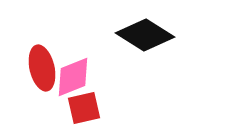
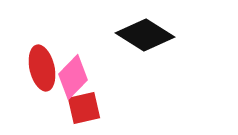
pink diamond: rotated 24 degrees counterclockwise
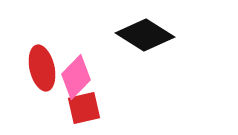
pink diamond: moved 3 px right
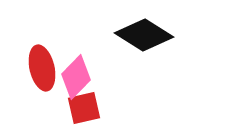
black diamond: moved 1 px left
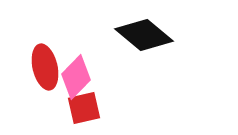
black diamond: rotated 8 degrees clockwise
red ellipse: moved 3 px right, 1 px up
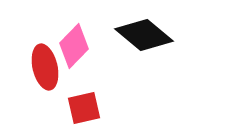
pink diamond: moved 2 px left, 31 px up
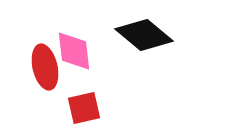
pink diamond: moved 5 px down; rotated 51 degrees counterclockwise
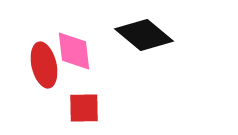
red ellipse: moved 1 px left, 2 px up
red square: rotated 12 degrees clockwise
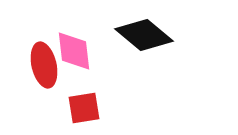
red square: rotated 8 degrees counterclockwise
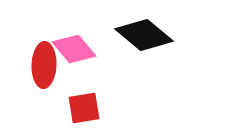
pink diamond: moved 2 px up; rotated 33 degrees counterclockwise
red ellipse: rotated 15 degrees clockwise
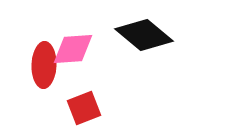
pink diamond: moved 1 px left; rotated 54 degrees counterclockwise
red square: rotated 12 degrees counterclockwise
